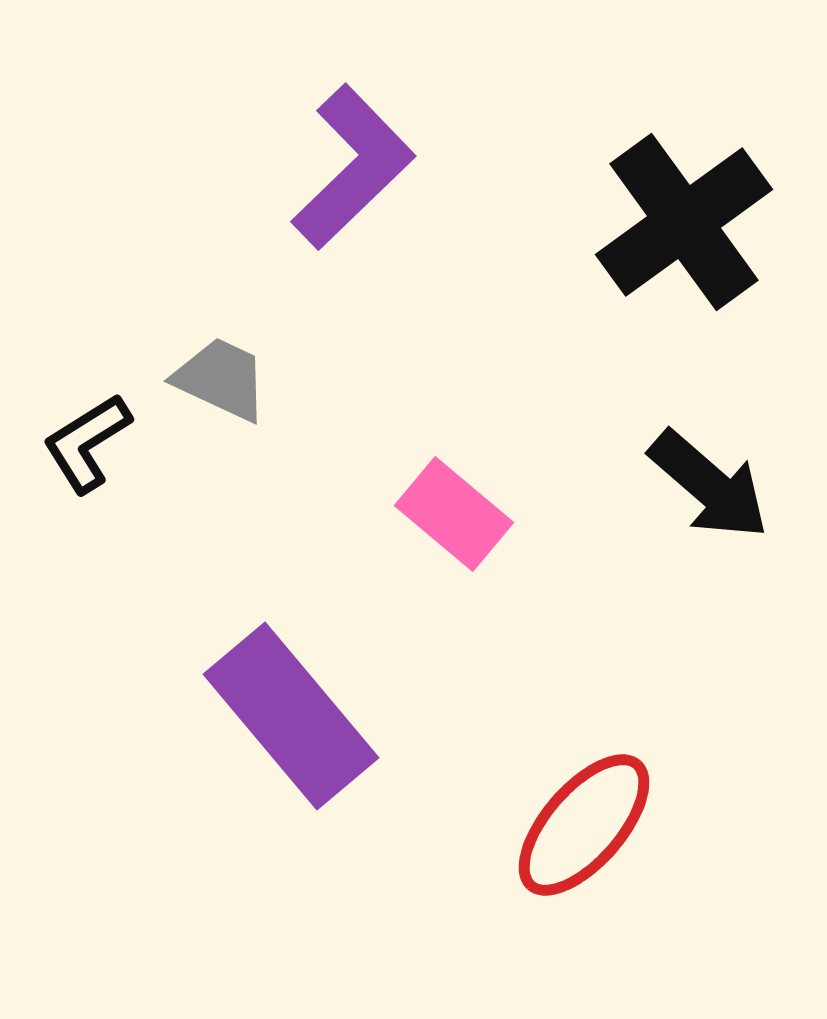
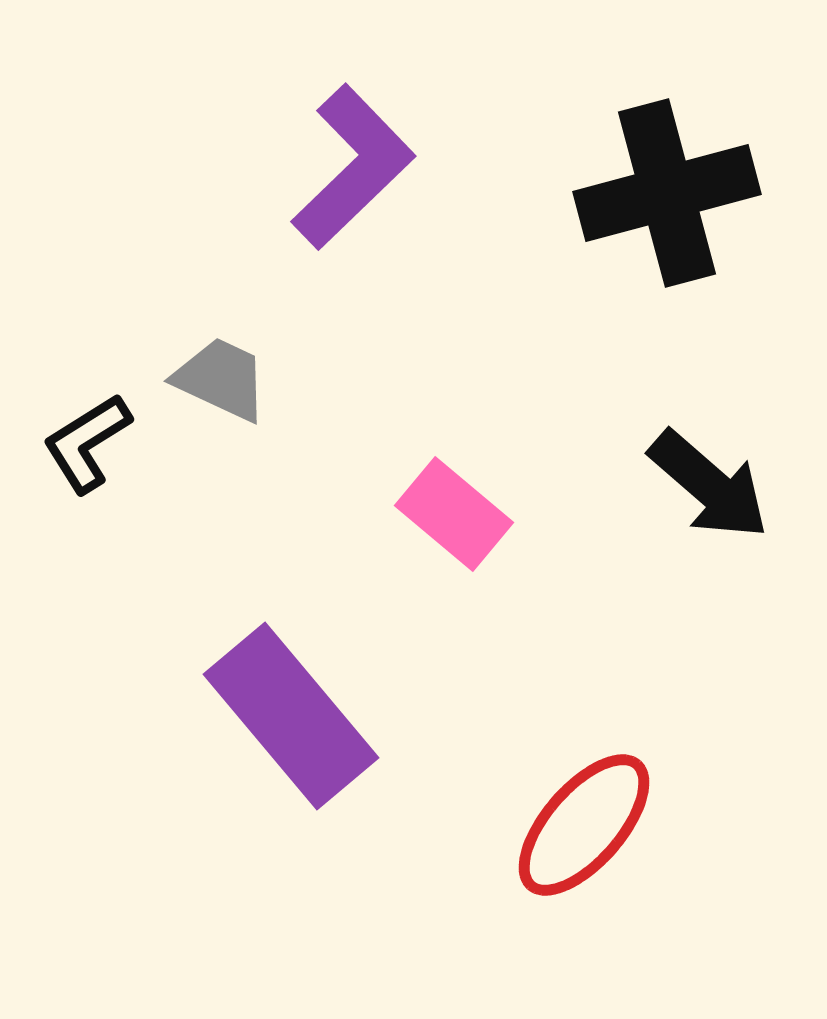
black cross: moved 17 px left, 29 px up; rotated 21 degrees clockwise
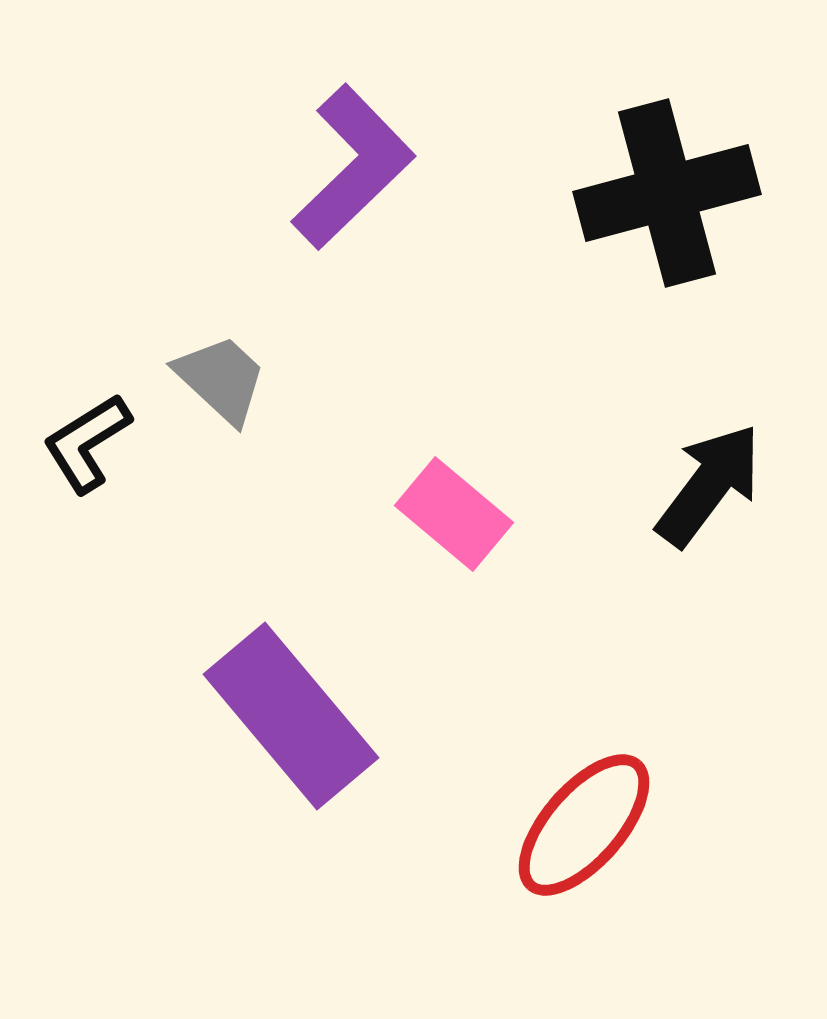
gray trapezoid: rotated 18 degrees clockwise
black arrow: rotated 94 degrees counterclockwise
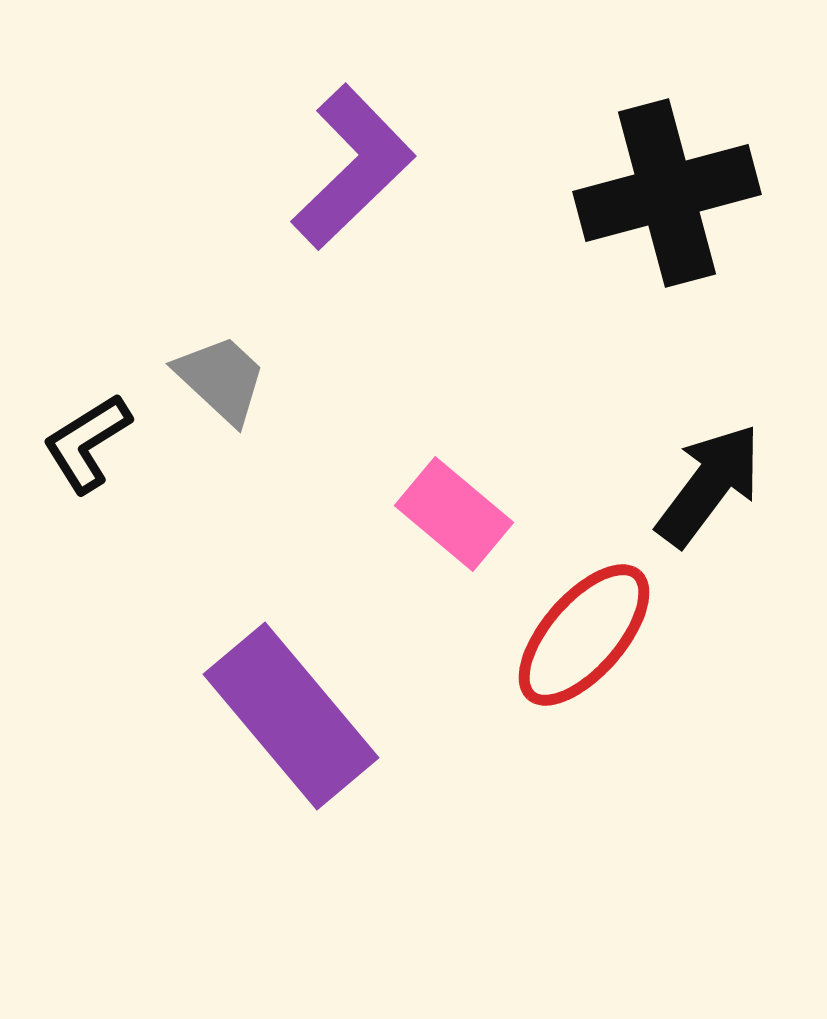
red ellipse: moved 190 px up
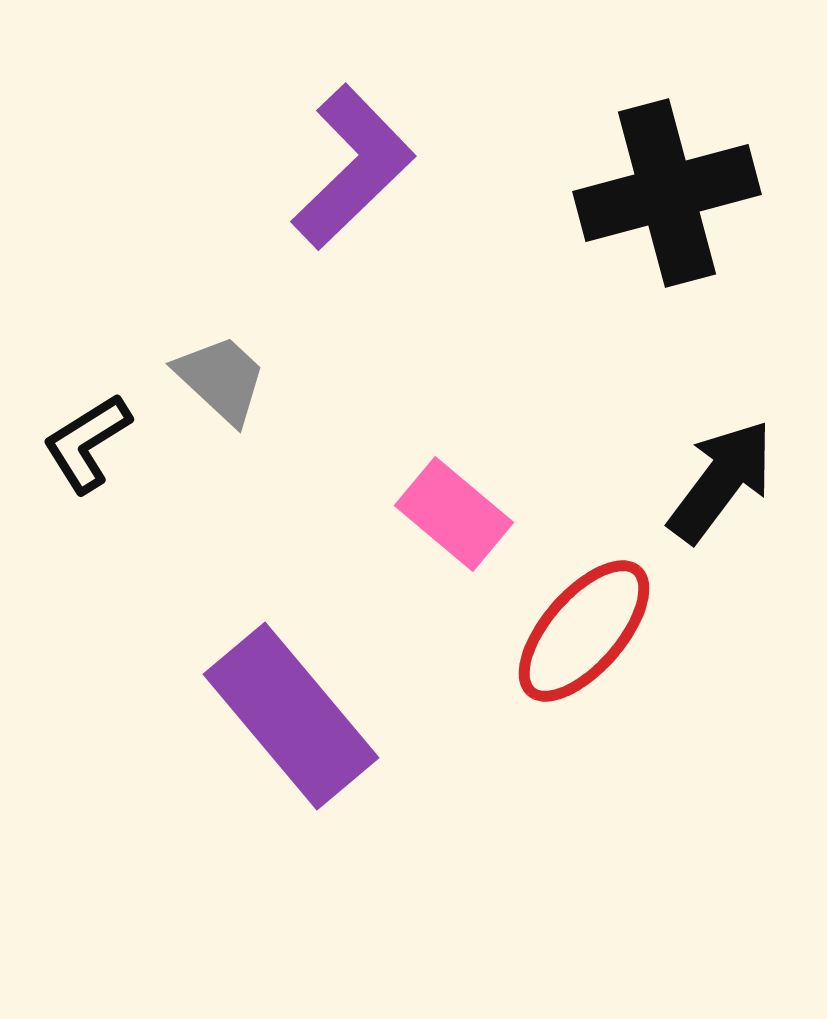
black arrow: moved 12 px right, 4 px up
red ellipse: moved 4 px up
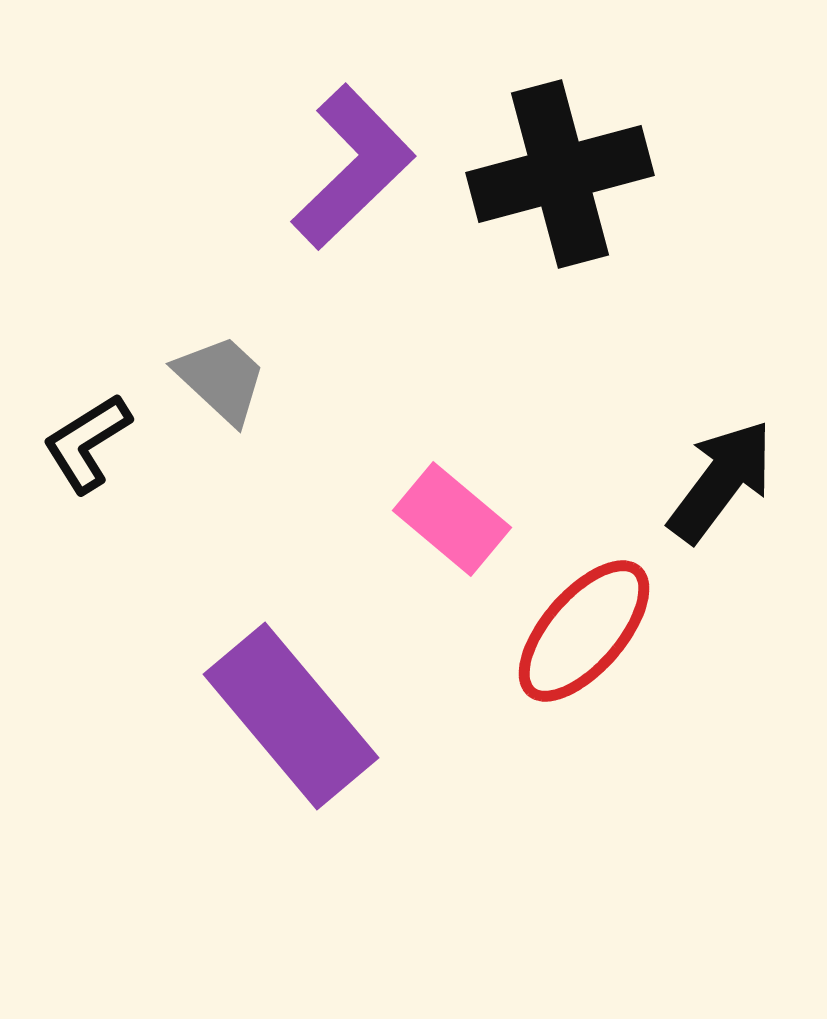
black cross: moved 107 px left, 19 px up
pink rectangle: moved 2 px left, 5 px down
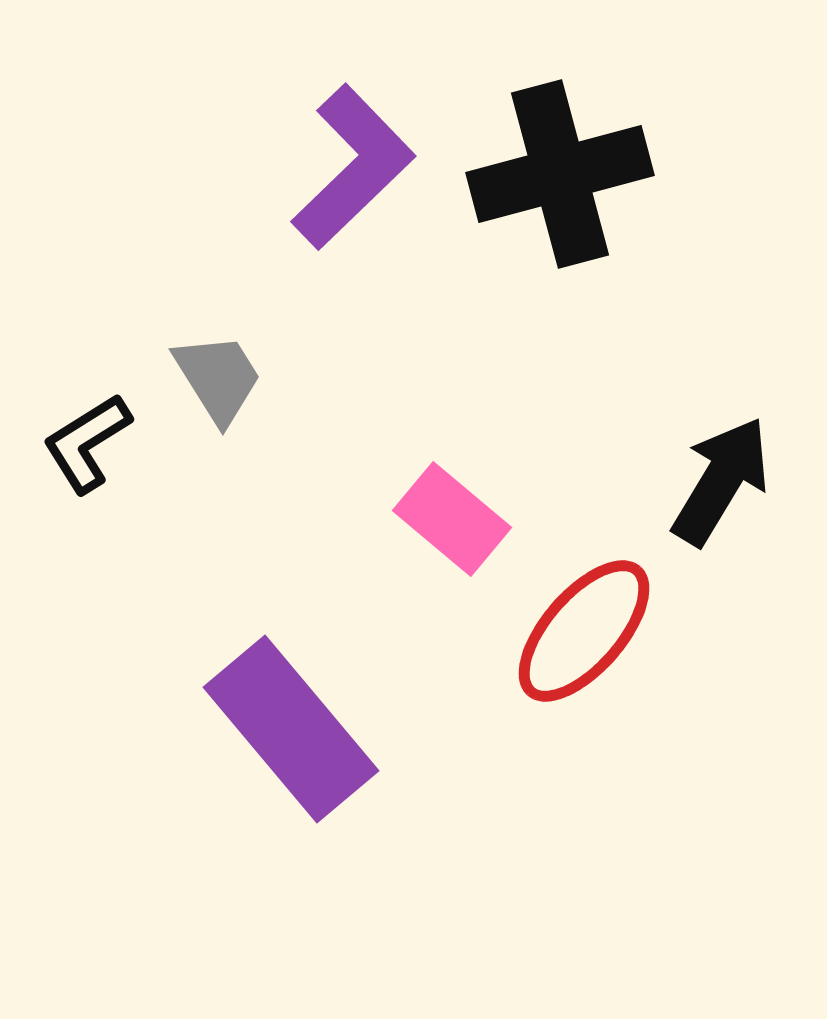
gray trapezoid: moved 3 px left, 1 px up; rotated 15 degrees clockwise
black arrow: rotated 6 degrees counterclockwise
purple rectangle: moved 13 px down
